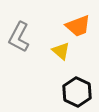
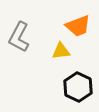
yellow triangle: rotated 48 degrees counterclockwise
black hexagon: moved 1 px right, 5 px up
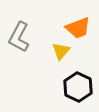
orange trapezoid: moved 2 px down
yellow triangle: rotated 42 degrees counterclockwise
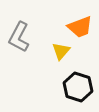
orange trapezoid: moved 2 px right, 1 px up
black hexagon: rotated 8 degrees counterclockwise
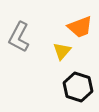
yellow triangle: moved 1 px right
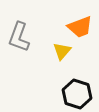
gray L-shape: rotated 8 degrees counterclockwise
black hexagon: moved 1 px left, 7 px down
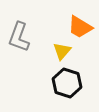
orange trapezoid: rotated 52 degrees clockwise
black hexagon: moved 10 px left, 11 px up
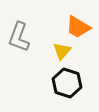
orange trapezoid: moved 2 px left
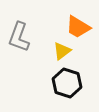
yellow triangle: rotated 12 degrees clockwise
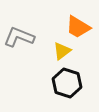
gray L-shape: rotated 92 degrees clockwise
